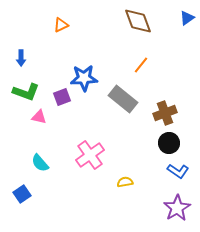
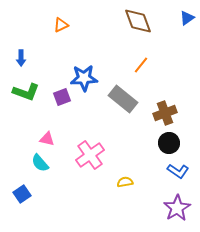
pink triangle: moved 8 px right, 22 px down
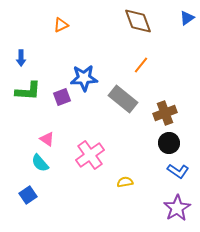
green L-shape: moved 2 px right, 1 px up; rotated 16 degrees counterclockwise
pink triangle: rotated 21 degrees clockwise
blue square: moved 6 px right, 1 px down
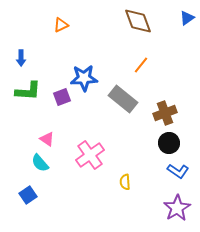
yellow semicircle: rotated 84 degrees counterclockwise
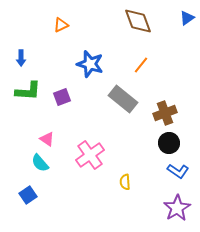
blue star: moved 6 px right, 14 px up; rotated 20 degrees clockwise
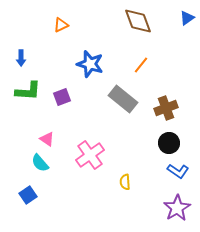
brown cross: moved 1 px right, 5 px up
